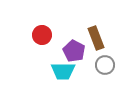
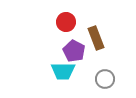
red circle: moved 24 px right, 13 px up
gray circle: moved 14 px down
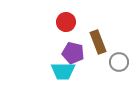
brown rectangle: moved 2 px right, 4 px down
purple pentagon: moved 1 px left, 2 px down; rotated 15 degrees counterclockwise
gray circle: moved 14 px right, 17 px up
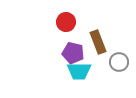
cyan trapezoid: moved 16 px right
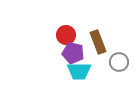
red circle: moved 13 px down
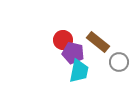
red circle: moved 3 px left, 5 px down
brown rectangle: rotated 30 degrees counterclockwise
cyan trapezoid: rotated 80 degrees counterclockwise
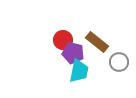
brown rectangle: moved 1 px left
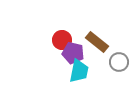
red circle: moved 1 px left
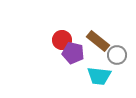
brown rectangle: moved 1 px right, 1 px up
gray circle: moved 2 px left, 7 px up
cyan trapezoid: moved 20 px right, 5 px down; rotated 85 degrees clockwise
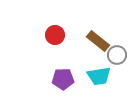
red circle: moved 7 px left, 5 px up
purple pentagon: moved 10 px left, 26 px down; rotated 15 degrees counterclockwise
cyan trapezoid: rotated 15 degrees counterclockwise
